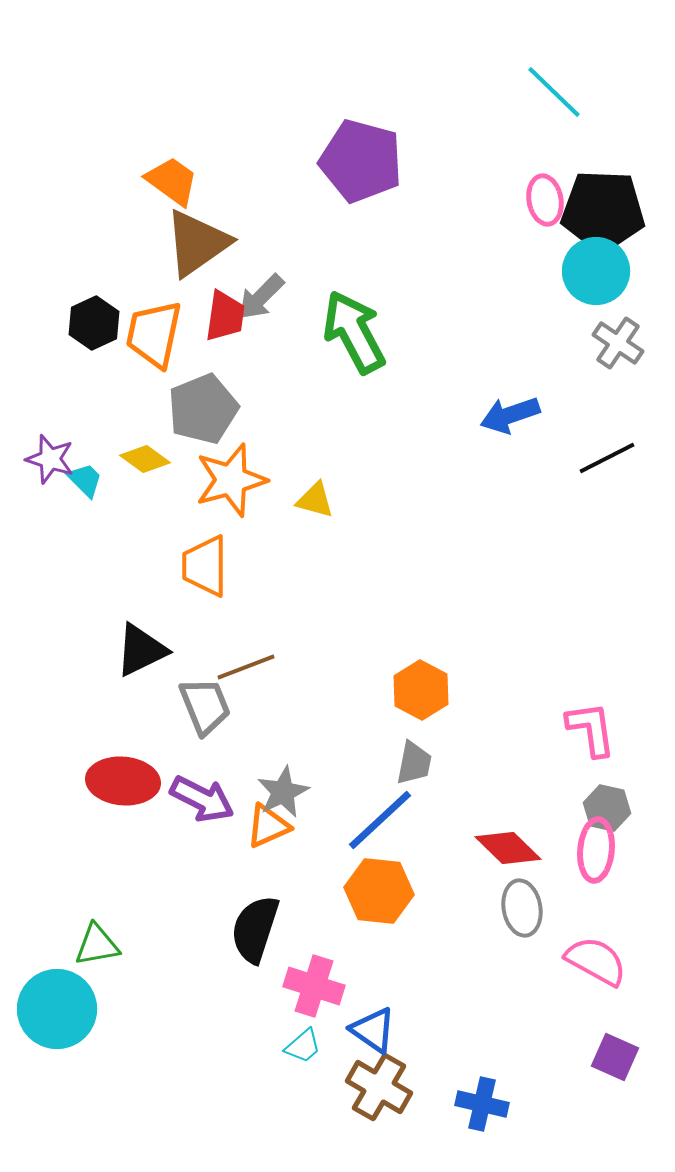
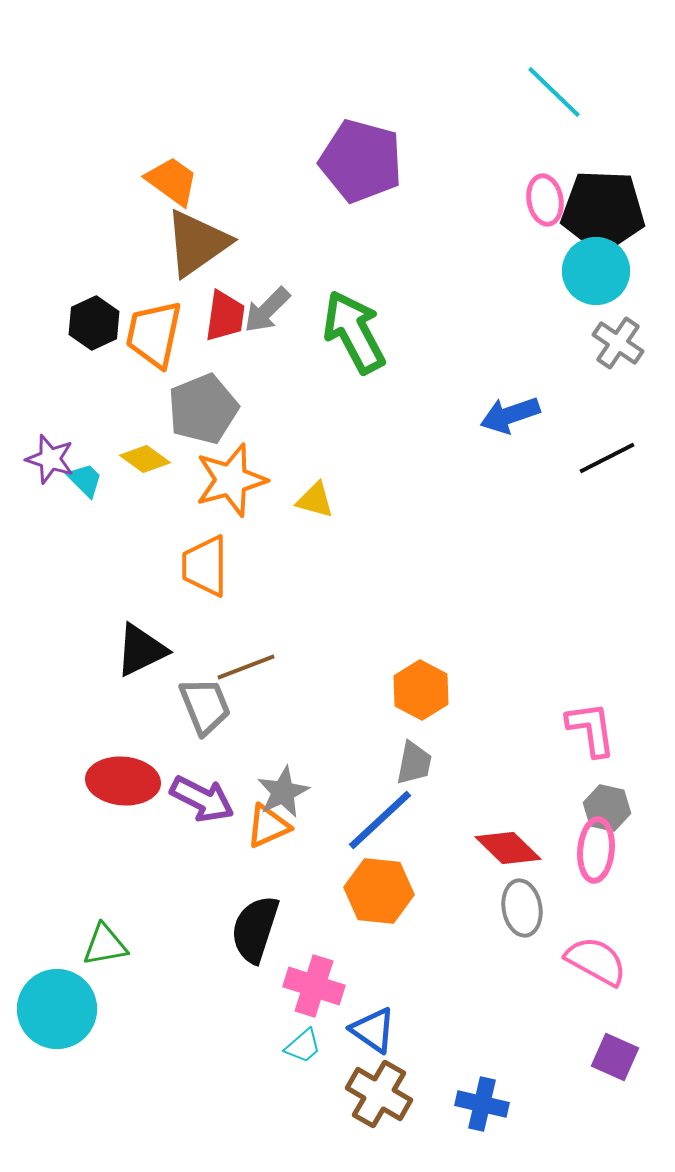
gray arrow at (261, 297): moved 6 px right, 13 px down
green triangle at (97, 945): moved 8 px right
brown cross at (379, 1087): moved 7 px down
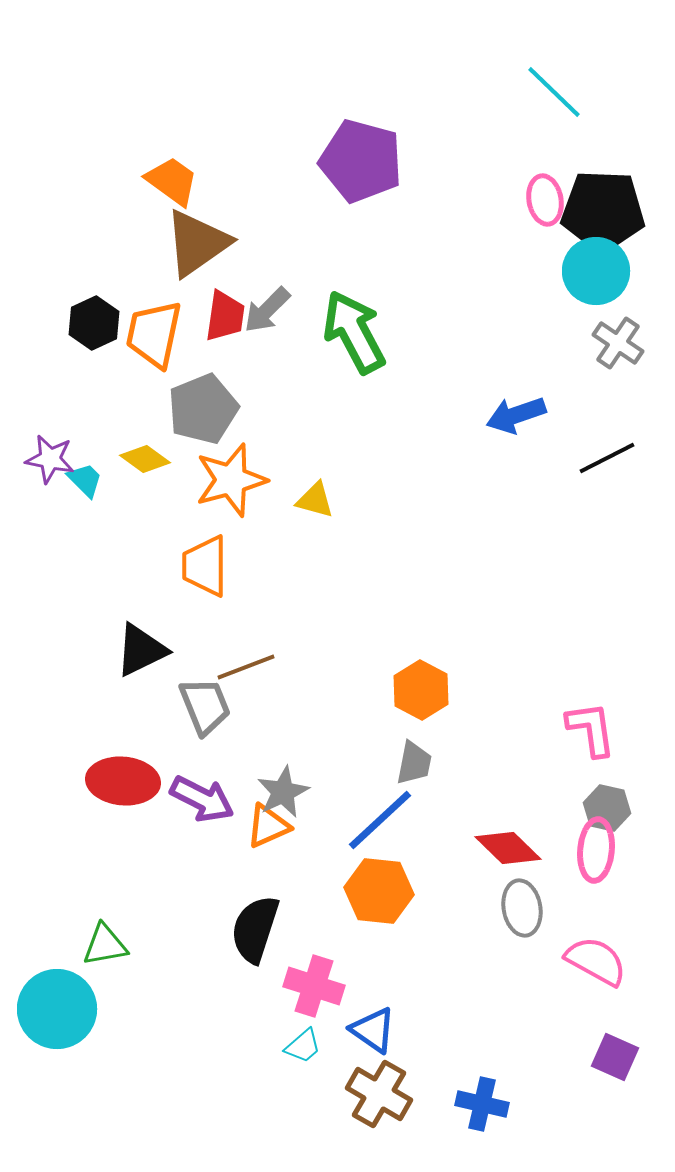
blue arrow at (510, 415): moved 6 px right
purple star at (50, 459): rotated 6 degrees counterclockwise
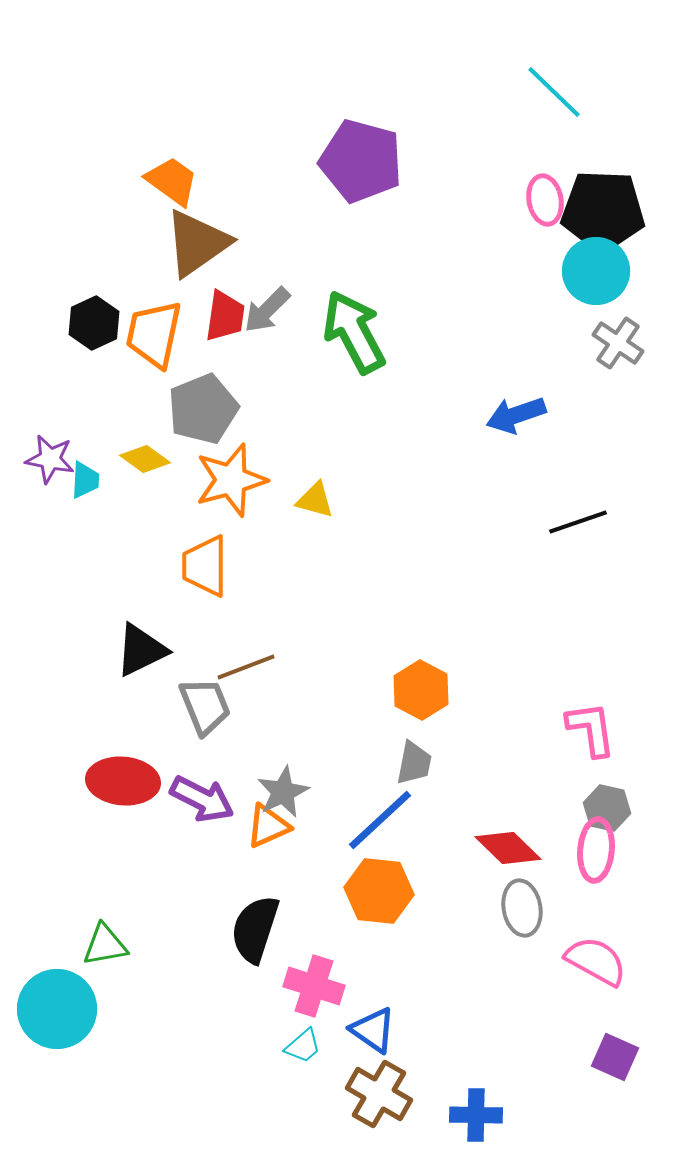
black line at (607, 458): moved 29 px left, 64 px down; rotated 8 degrees clockwise
cyan trapezoid at (85, 480): rotated 48 degrees clockwise
blue cross at (482, 1104): moved 6 px left, 11 px down; rotated 12 degrees counterclockwise
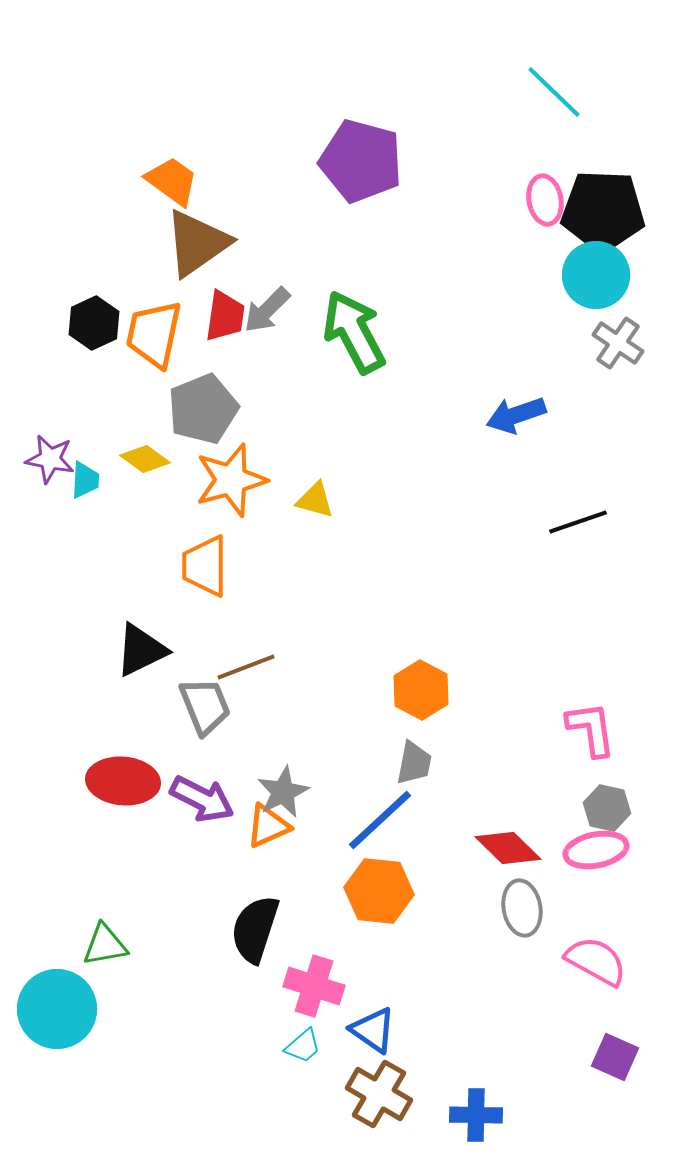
cyan circle at (596, 271): moved 4 px down
pink ellipse at (596, 850): rotated 74 degrees clockwise
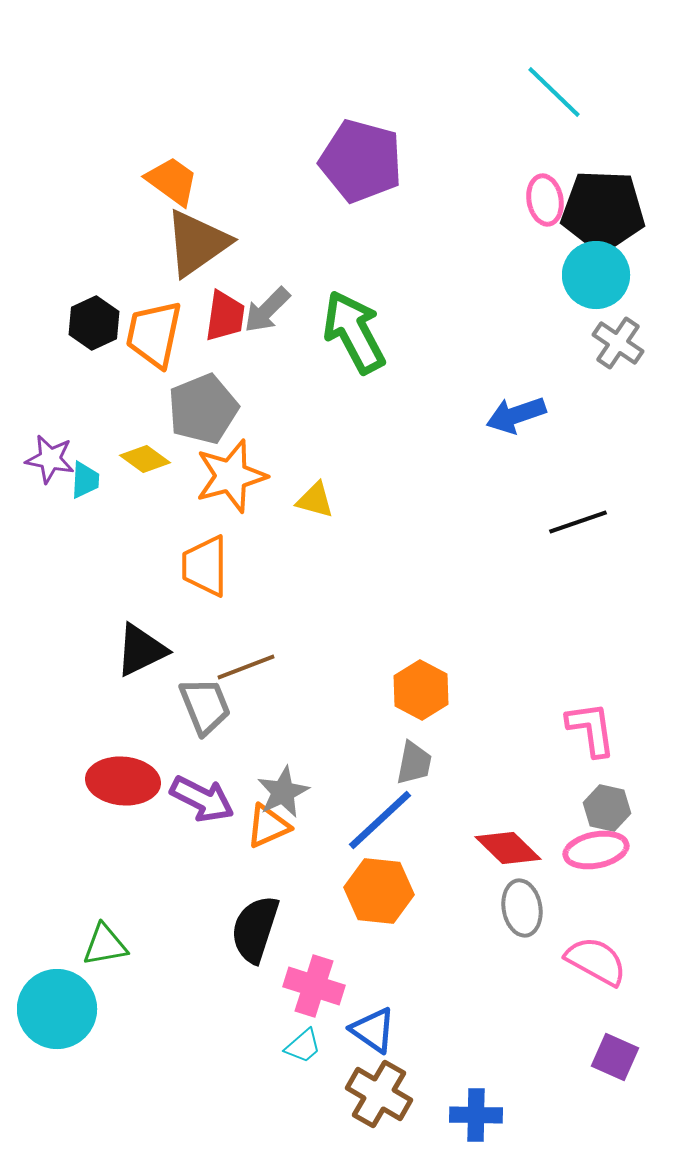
orange star at (231, 480): moved 4 px up
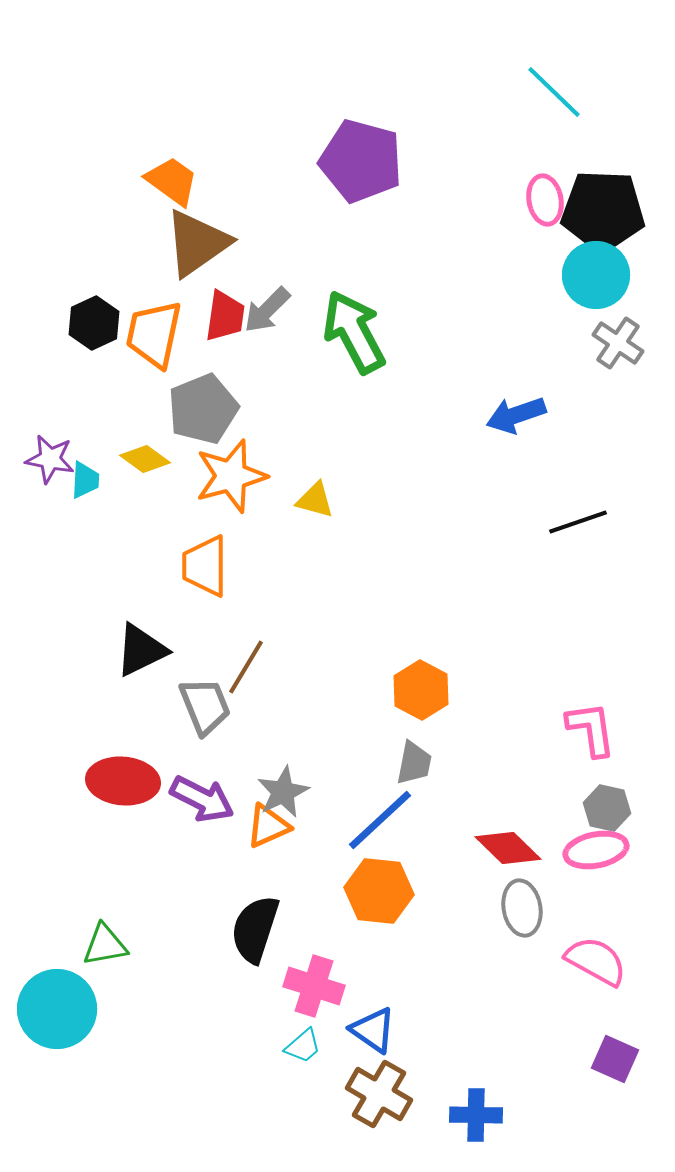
brown line at (246, 667): rotated 38 degrees counterclockwise
purple square at (615, 1057): moved 2 px down
